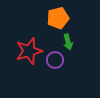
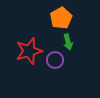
orange pentagon: moved 3 px right; rotated 15 degrees counterclockwise
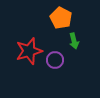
orange pentagon: rotated 15 degrees counterclockwise
green arrow: moved 6 px right, 1 px up
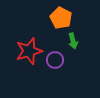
green arrow: moved 1 px left
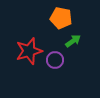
orange pentagon: rotated 15 degrees counterclockwise
green arrow: rotated 112 degrees counterclockwise
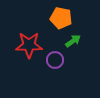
red star: moved 6 px up; rotated 16 degrees clockwise
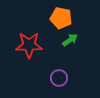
green arrow: moved 3 px left, 1 px up
purple circle: moved 4 px right, 18 px down
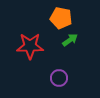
red star: moved 1 px right, 1 px down
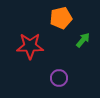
orange pentagon: rotated 25 degrees counterclockwise
green arrow: moved 13 px right; rotated 14 degrees counterclockwise
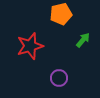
orange pentagon: moved 4 px up
red star: rotated 16 degrees counterclockwise
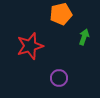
green arrow: moved 1 px right, 3 px up; rotated 21 degrees counterclockwise
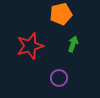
green arrow: moved 11 px left, 7 px down
